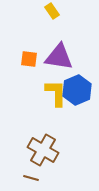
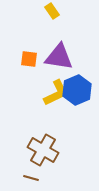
yellow L-shape: rotated 64 degrees clockwise
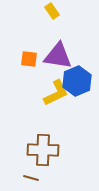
purple triangle: moved 1 px left, 1 px up
blue hexagon: moved 9 px up
brown cross: rotated 28 degrees counterclockwise
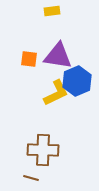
yellow rectangle: rotated 63 degrees counterclockwise
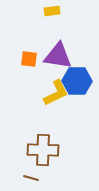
blue hexagon: rotated 24 degrees clockwise
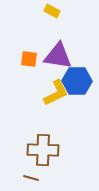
yellow rectangle: rotated 35 degrees clockwise
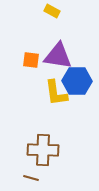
orange square: moved 2 px right, 1 px down
yellow L-shape: rotated 108 degrees clockwise
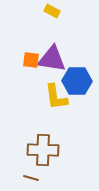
purple triangle: moved 6 px left, 3 px down
yellow L-shape: moved 4 px down
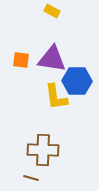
orange square: moved 10 px left
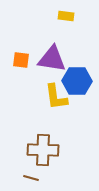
yellow rectangle: moved 14 px right, 5 px down; rotated 21 degrees counterclockwise
